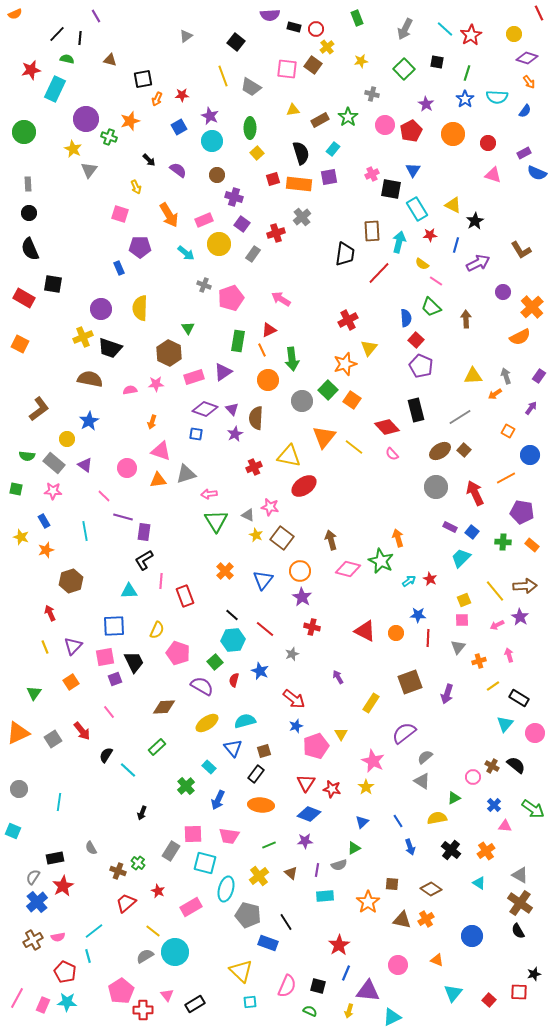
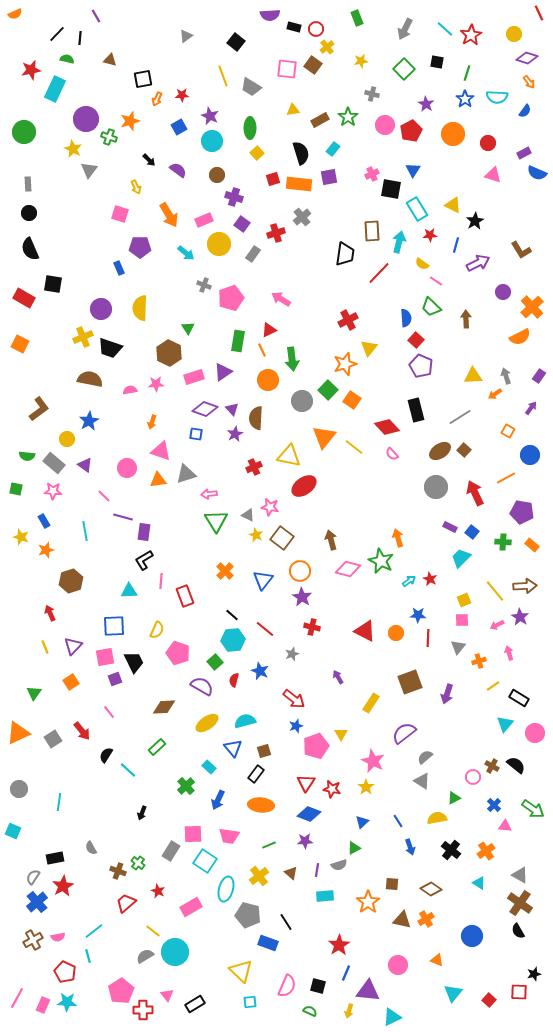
pink arrow at (509, 655): moved 2 px up
cyan square at (205, 863): moved 2 px up; rotated 20 degrees clockwise
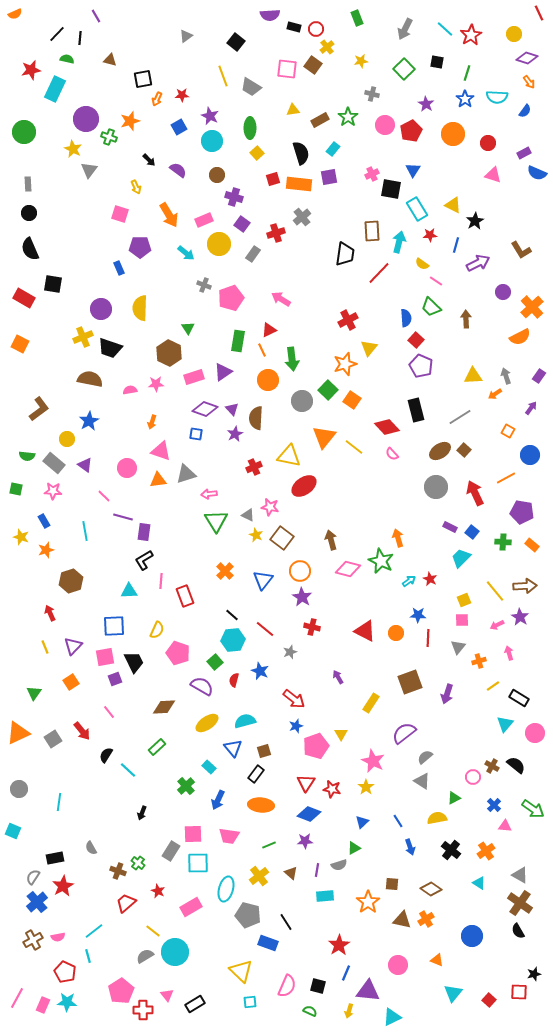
gray star at (292, 654): moved 2 px left, 2 px up
cyan square at (205, 861): moved 7 px left, 2 px down; rotated 35 degrees counterclockwise
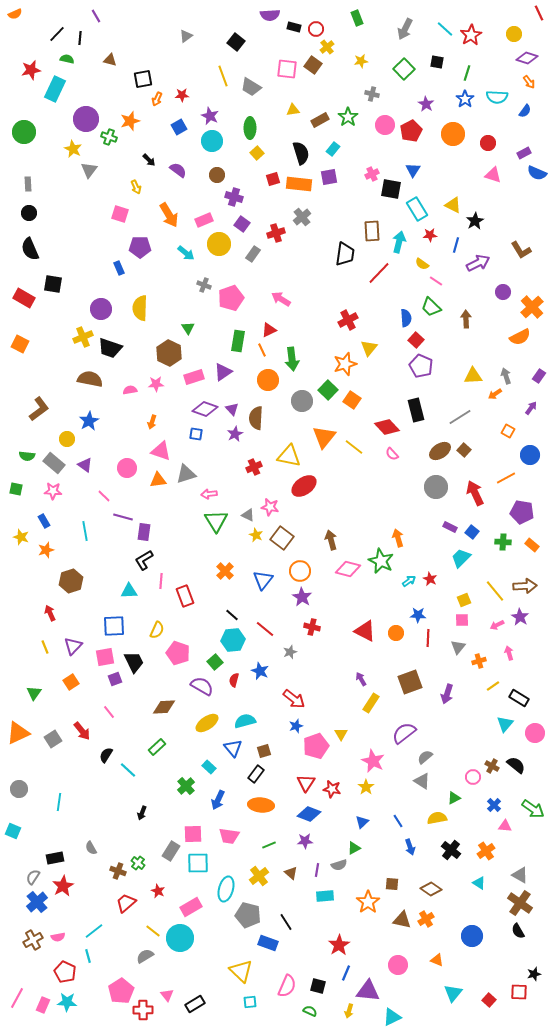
purple arrow at (338, 677): moved 23 px right, 2 px down
cyan circle at (175, 952): moved 5 px right, 14 px up
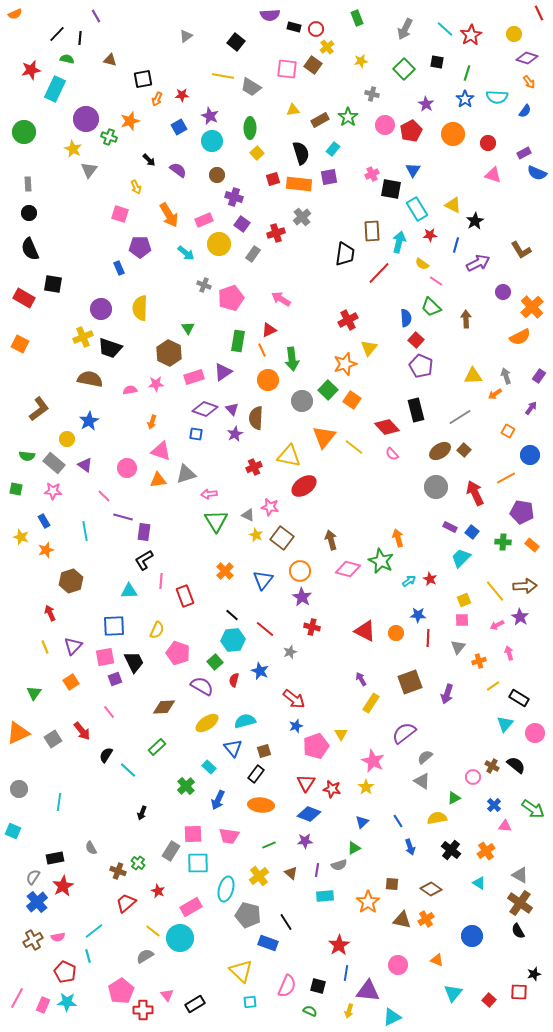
yellow line at (223, 76): rotated 60 degrees counterclockwise
blue line at (346, 973): rotated 14 degrees counterclockwise
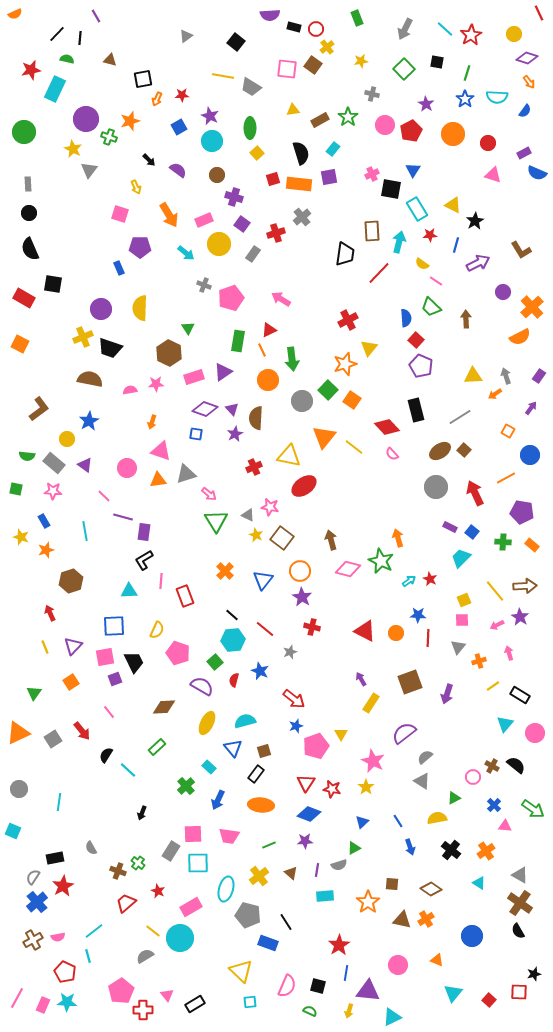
pink arrow at (209, 494): rotated 133 degrees counterclockwise
black rectangle at (519, 698): moved 1 px right, 3 px up
yellow ellipse at (207, 723): rotated 30 degrees counterclockwise
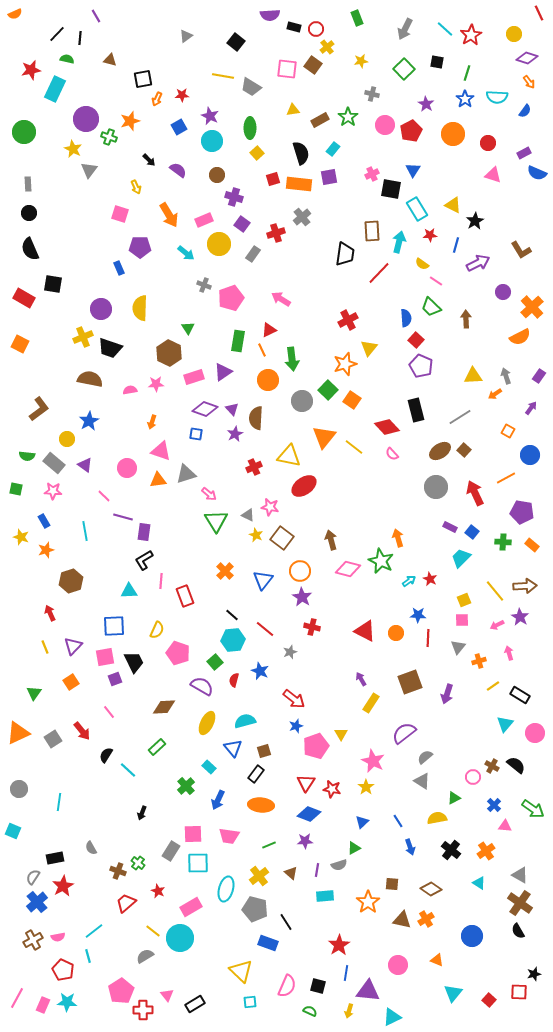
gray pentagon at (248, 915): moved 7 px right, 6 px up
red pentagon at (65, 972): moved 2 px left, 2 px up
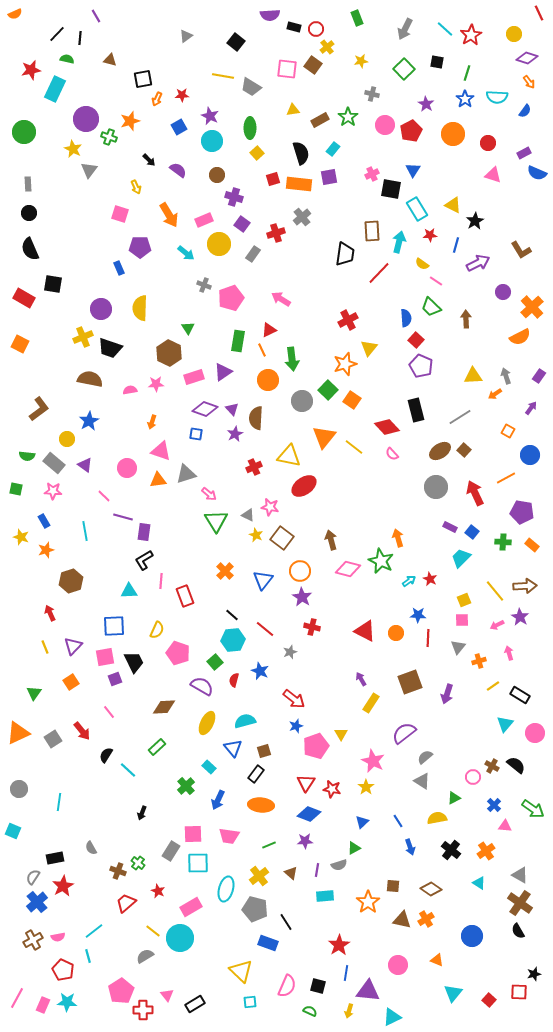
brown square at (392, 884): moved 1 px right, 2 px down
